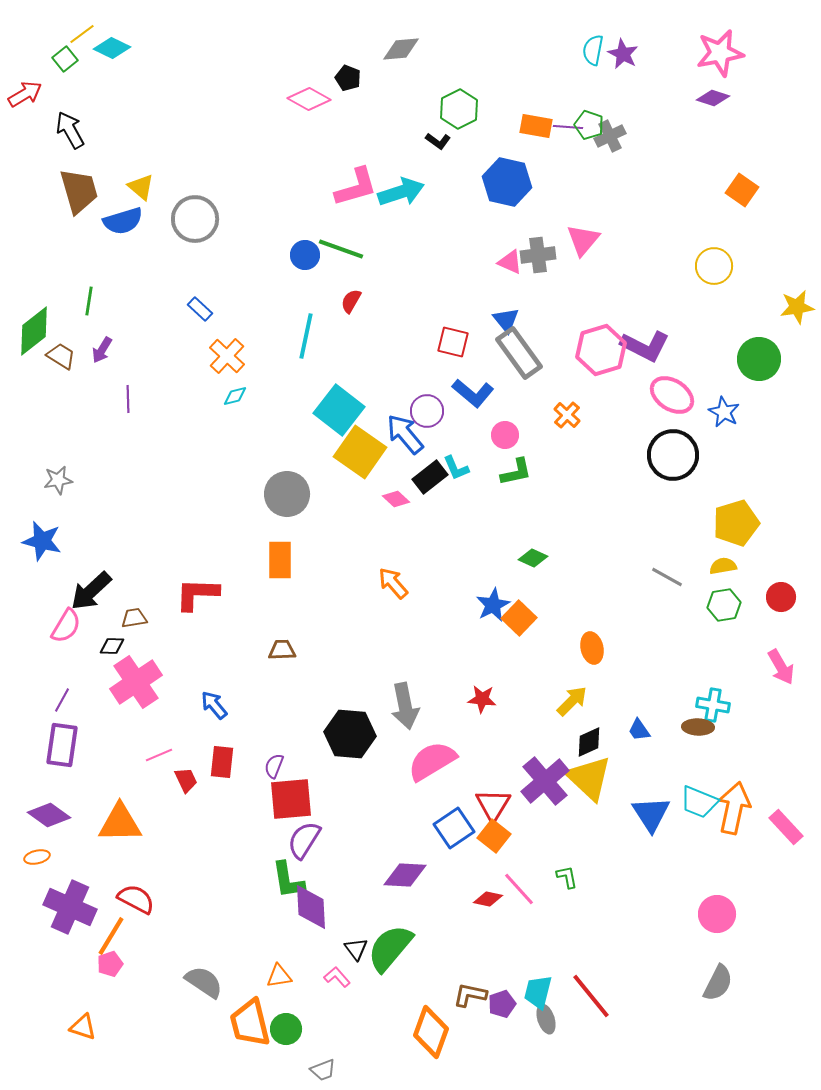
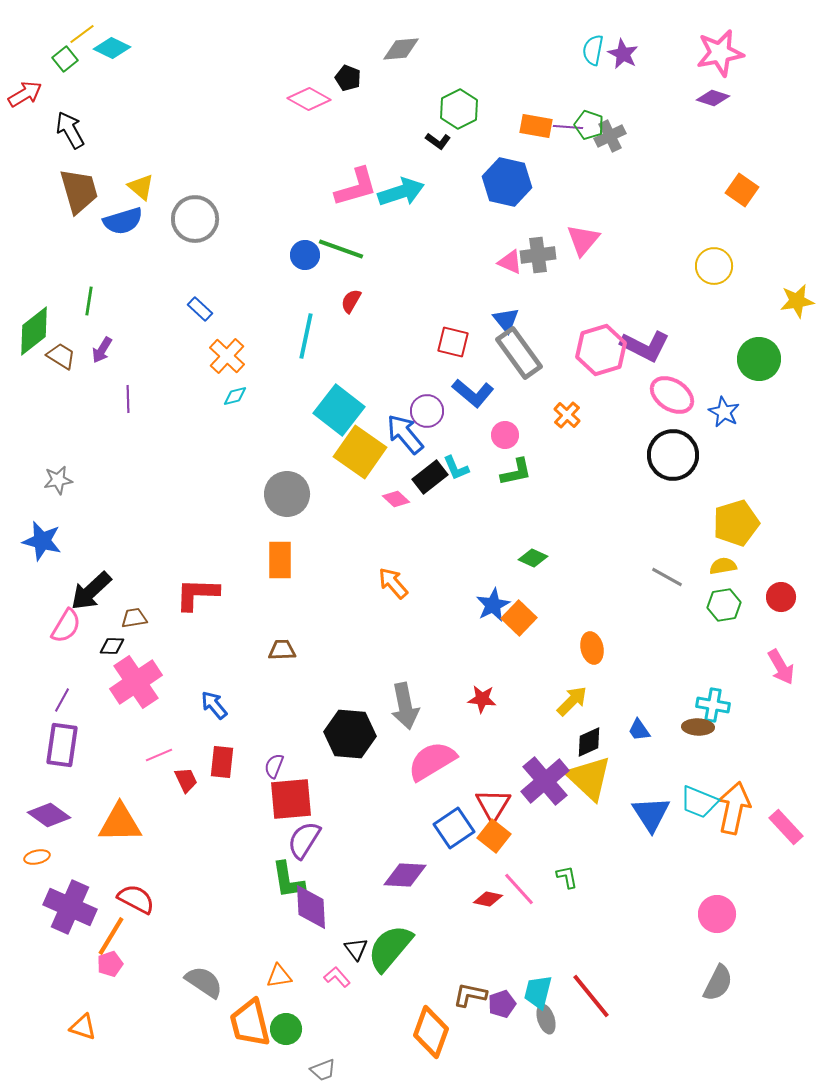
yellow star at (797, 307): moved 6 px up
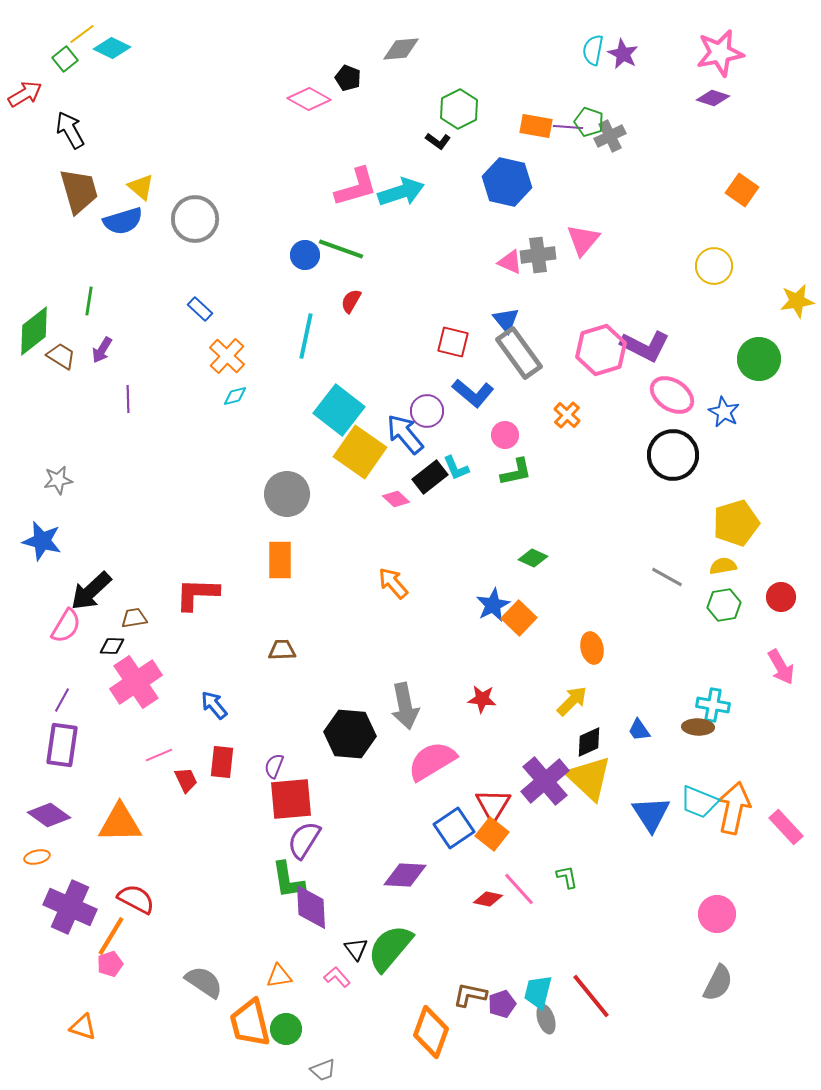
green pentagon at (589, 125): moved 3 px up
orange square at (494, 836): moved 2 px left, 2 px up
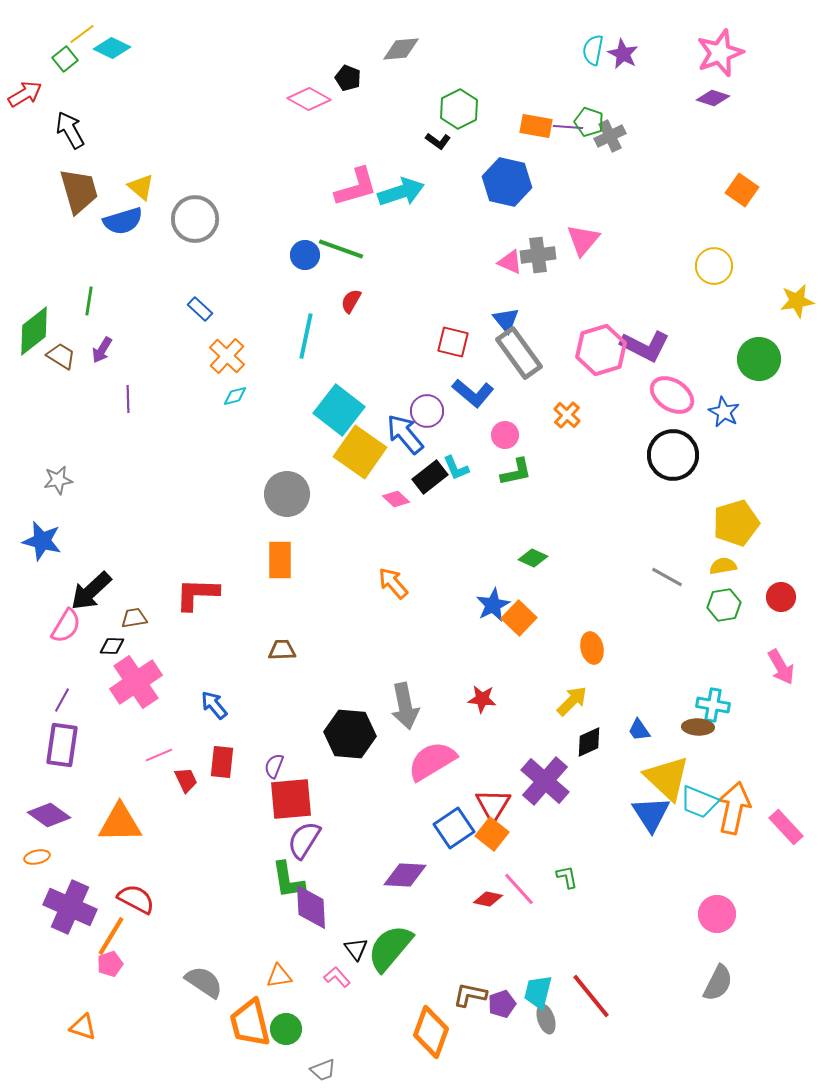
pink star at (720, 53): rotated 9 degrees counterclockwise
yellow triangle at (589, 778): moved 78 px right
purple cross at (545, 781): rotated 9 degrees counterclockwise
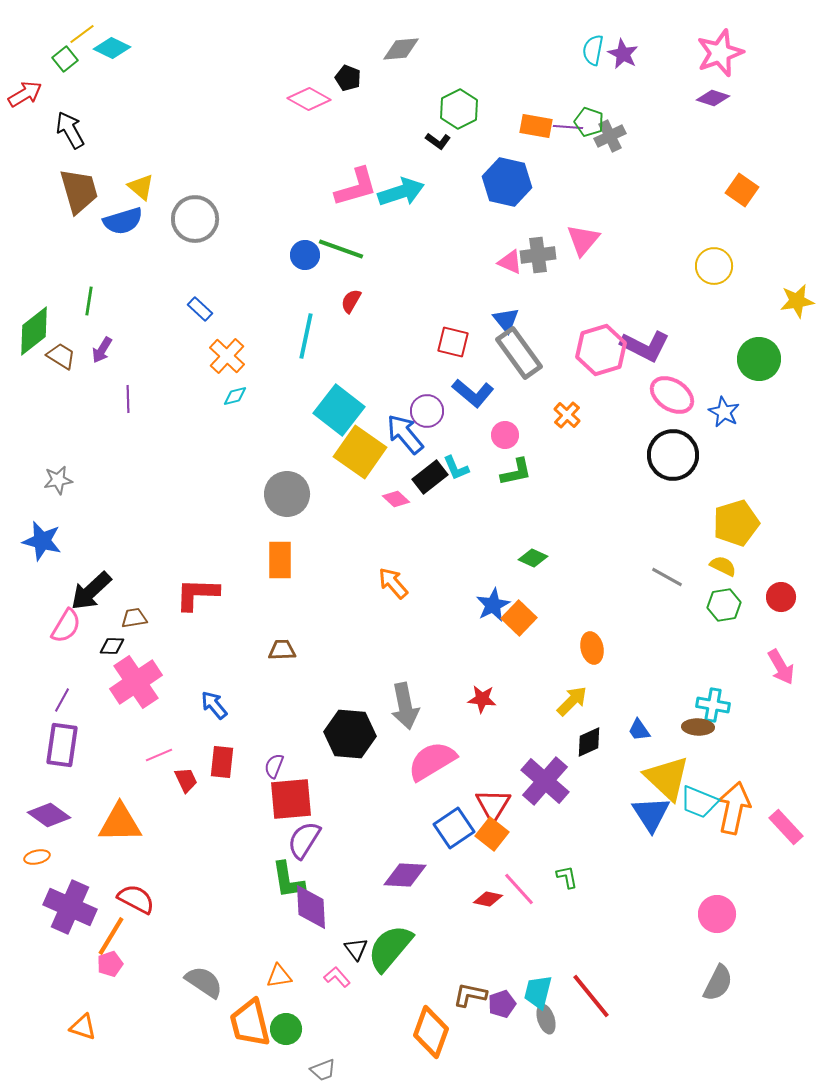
yellow semicircle at (723, 566): rotated 36 degrees clockwise
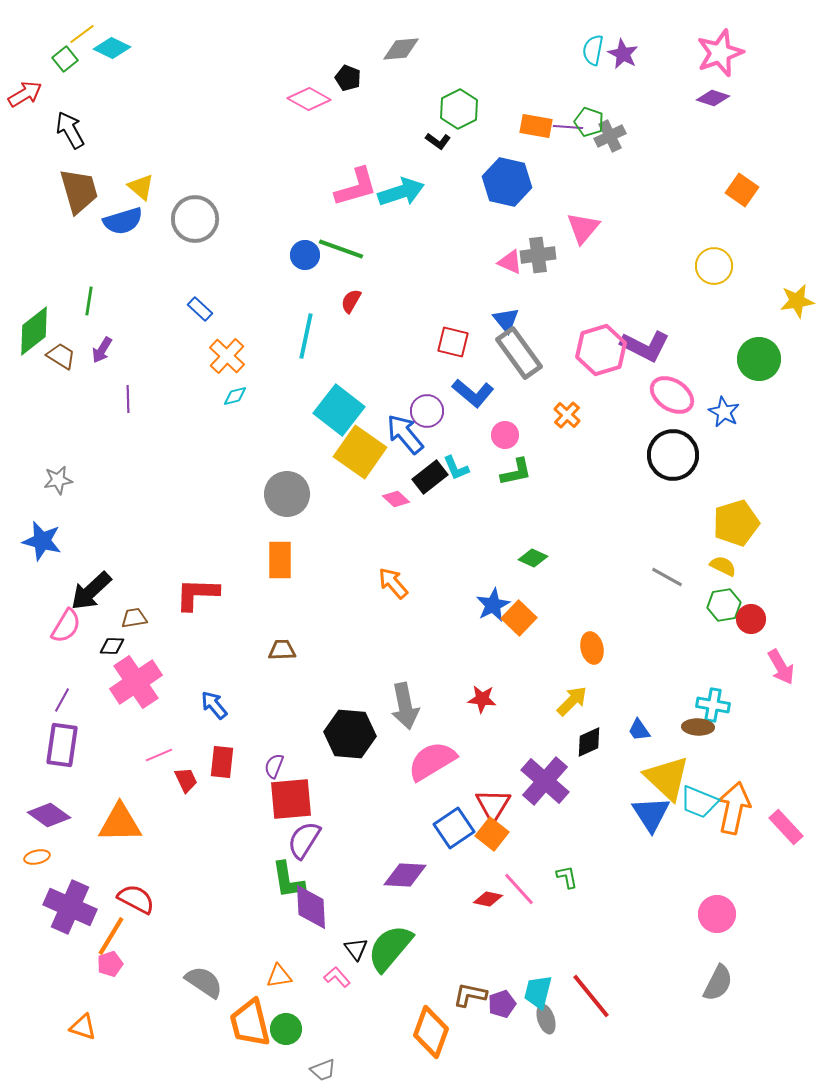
pink triangle at (583, 240): moved 12 px up
red circle at (781, 597): moved 30 px left, 22 px down
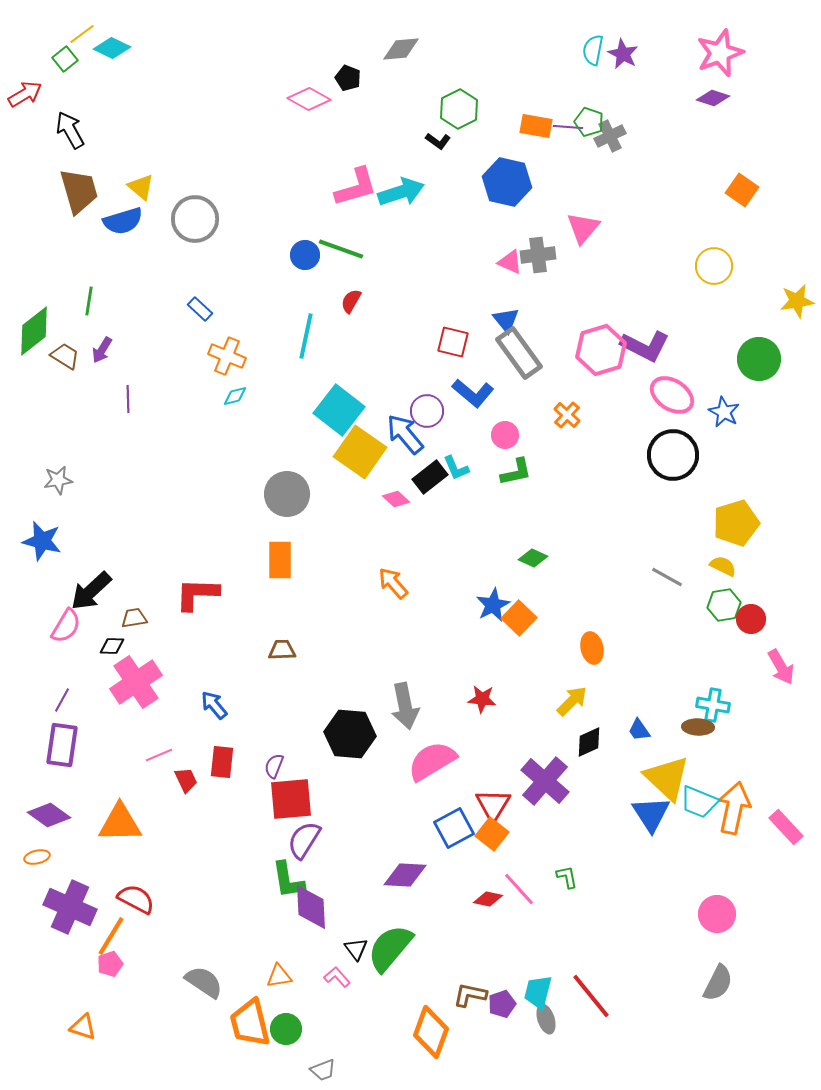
brown trapezoid at (61, 356): moved 4 px right
orange cross at (227, 356): rotated 21 degrees counterclockwise
blue square at (454, 828): rotated 6 degrees clockwise
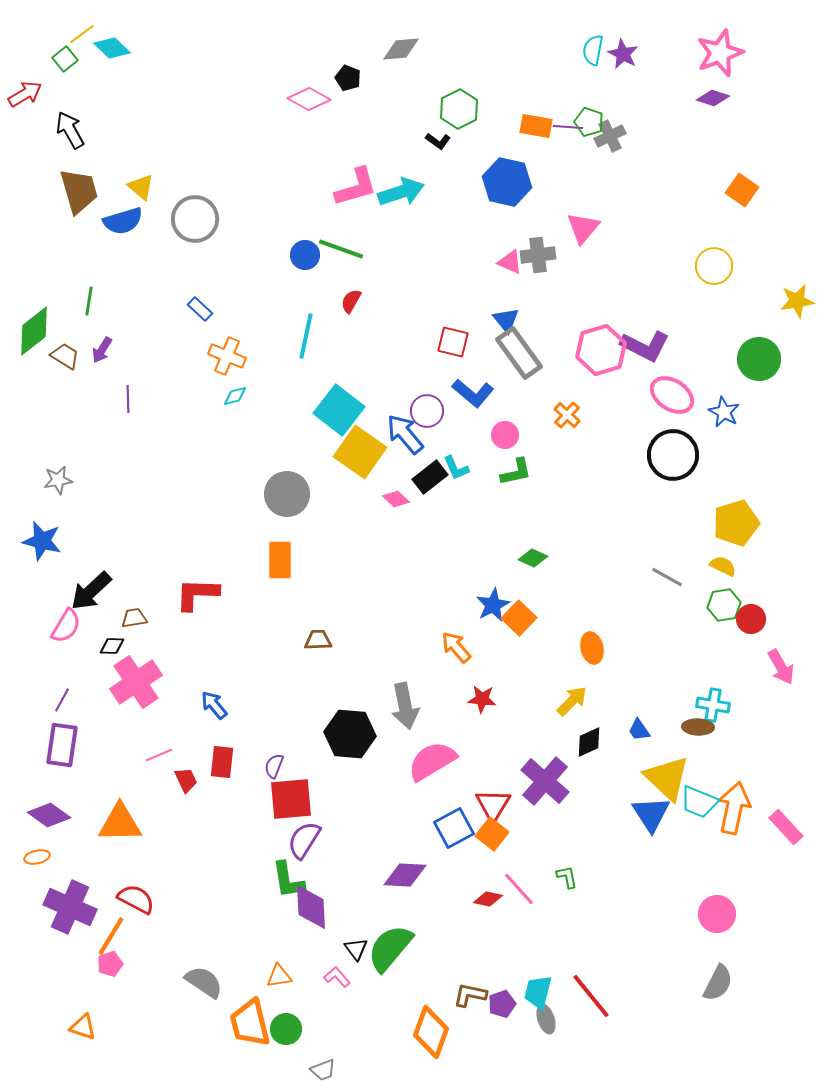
cyan diamond at (112, 48): rotated 18 degrees clockwise
orange arrow at (393, 583): moved 63 px right, 64 px down
brown trapezoid at (282, 650): moved 36 px right, 10 px up
